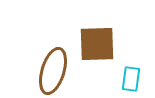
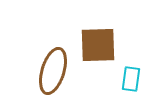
brown square: moved 1 px right, 1 px down
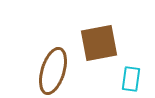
brown square: moved 1 px right, 2 px up; rotated 9 degrees counterclockwise
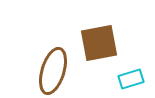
cyan rectangle: rotated 65 degrees clockwise
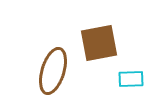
cyan rectangle: rotated 15 degrees clockwise
